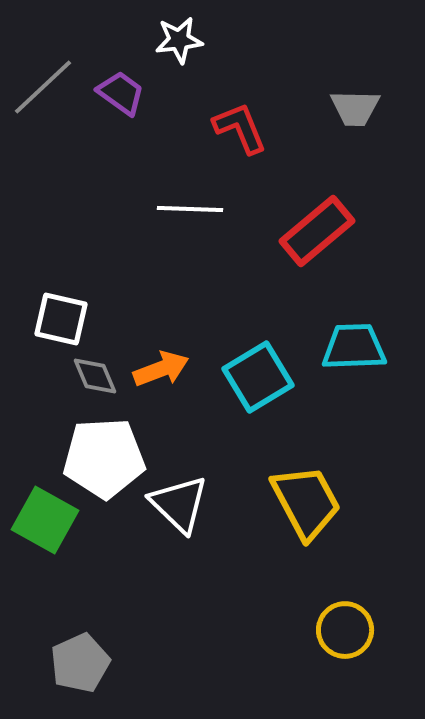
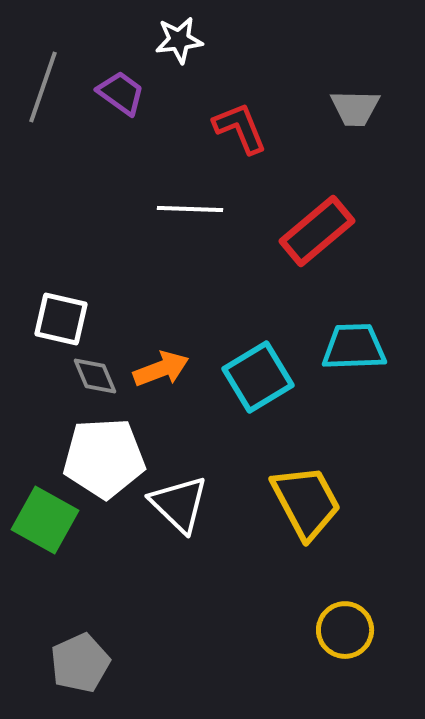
gray line: rotated 28 degrees counterclockwise
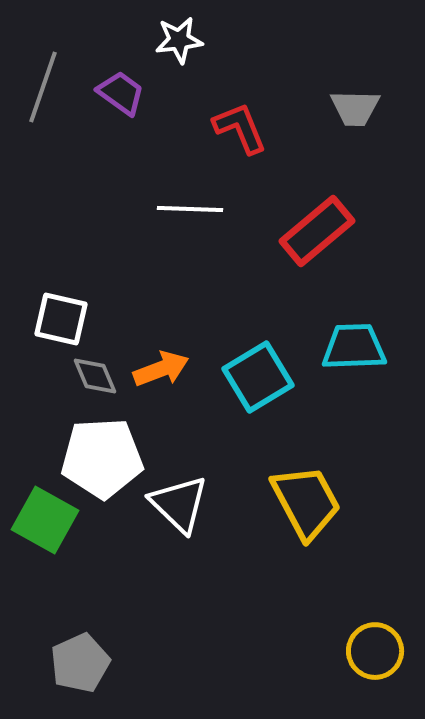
white pentagon: moved 2 px left
yellow circle: moved 30 px right, 21 px down
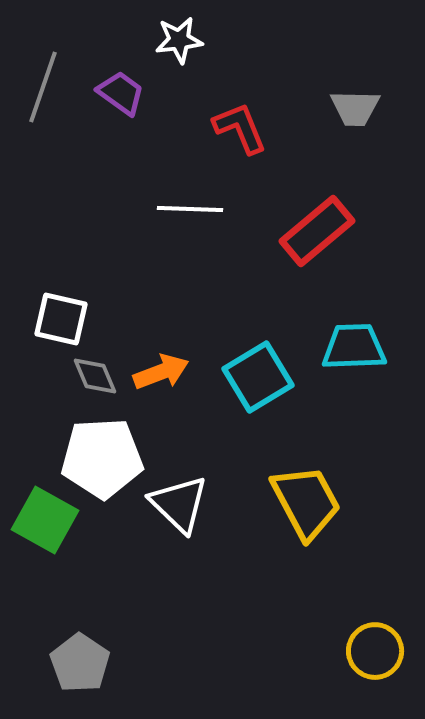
orange arrow: moved 3 px down
gray pentagon: rotated 14 degrees counterclockwise
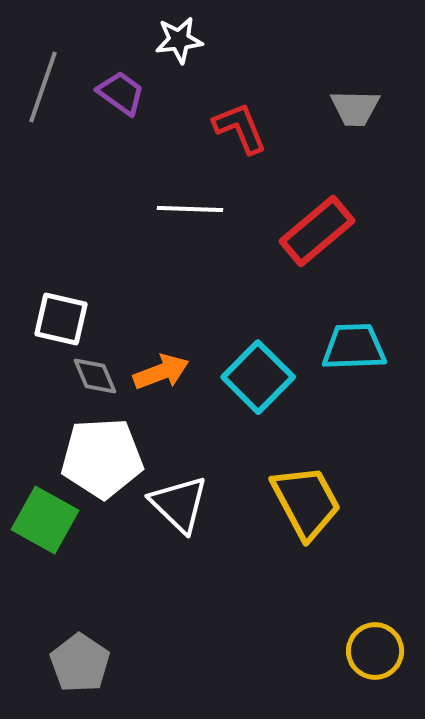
cyan square: rotated 14 degrees counterclockwise
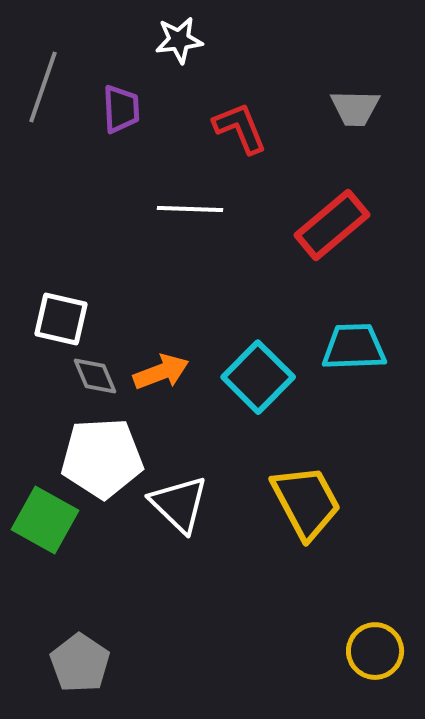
purple trapezoid: moved 16 px down; rotated 51 degrees clockwise
red rectangle: moved 15 px right, 6 px up
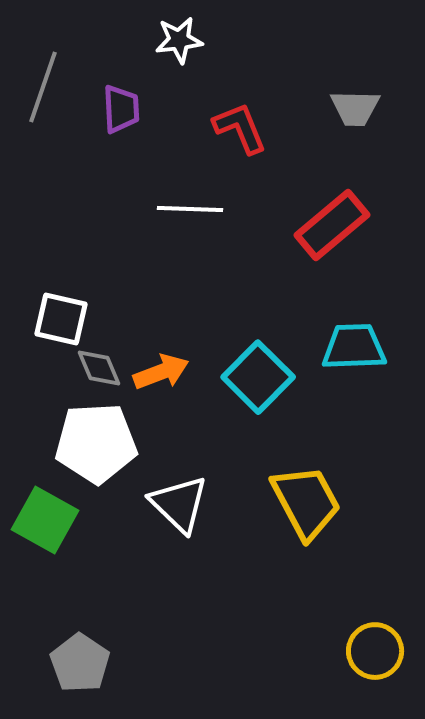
gray diamond: moved 4 px right, 8 px up
white pentagon: moved 6 px left, 15 px up
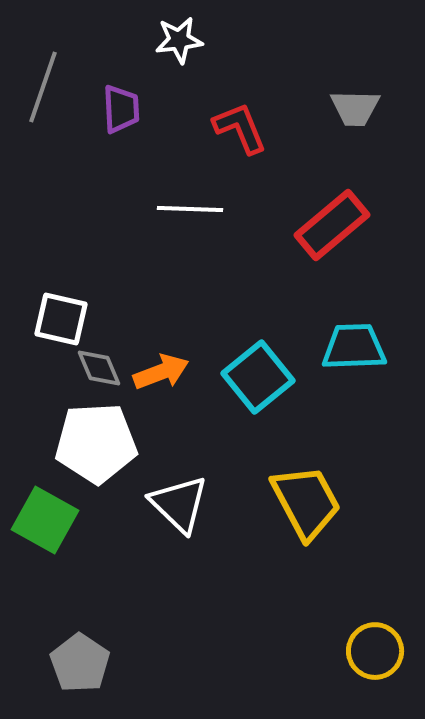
cyan square: rotated 6 degrees clockwise
